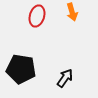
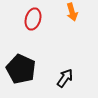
red ellipse: moved 4 px left, 3 px down
black pentagon: rotated 16 degrees clockwise
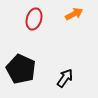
orange arrow: moved 2 px right, 2 px down; rotated 102 degrees counterclockwise
red ellipse: moved 1 px right
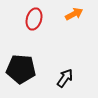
black pentagon: rotated 20 degrees counterclockwise
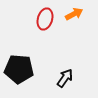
red ellipse: moved 11 px right
black pentagon: moved 2 px left
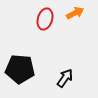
orange arrow: moved 1 px right, 1 px up
black pentagon: moved 1 px right
